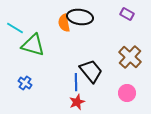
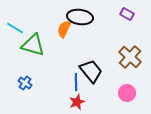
orange semicircle: moved 6 px down; rotated 36 degrees clockwise
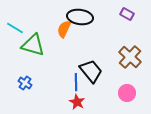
red star: rotated 21 degrees counterclockwise
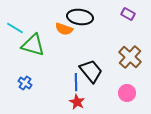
purple rectangle: moved 1 px right
orange semicircle: rotated 96 degrees counterclockwise
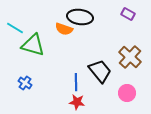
black trapezoid: moved 9 px right
red star: rotated 21 degrees counterclockwise
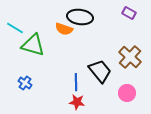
purple rectangle: moved 1 px right, 1 px up
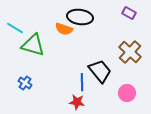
brown cross: moved 5 px up
blue line: moved 6 px right
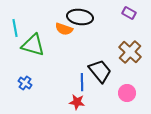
cyan line: rotated 48 degrees clockwise
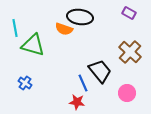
blue line: moved 1 px right, 1 px down; rotated 24 degrees counterclockwise
